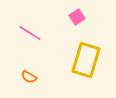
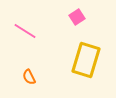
pink line: moved 5 px left, 2 px up
orange semicircle: rotated 35 degrees clockwise
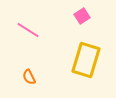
pink square: moved 5 px right, 1 px up
pink line: moved 3 px right, 1 px up
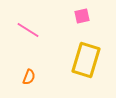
pink square: rotated 21 degrees clockwise
orange semicircle: rotated 133 degrees counterclockwise
